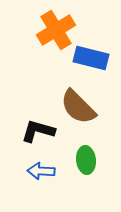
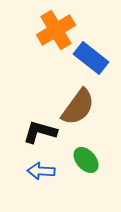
blue rectangle: rotated 24 degrees clockwise
brown semicircle: rotated 99 degrees counterclockwise
black L-shape: moved 2 px right, 1 px down
green ellipse: rotated 36 degrees counterclockwise
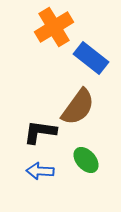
orange cross: moved 2 px left, 3 px up
black L-shape: rotated 8 degrees counterclockwise
blue arrow: moved 1 px left
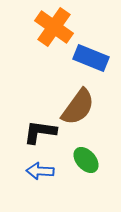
orange cross: rotated 24 degrees counterclockwise
blue rectangle: rotated 16 degrees counterclockwise
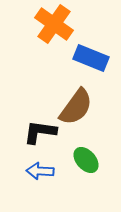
orange cross: moved 3 px up
brown semicircle: moved 2 px left
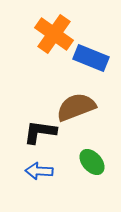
orange cross: moved 10 px down
brown semicircle: rotated 147 degrees counterclockwise
green ellipse: moved 6 px right, 2 px down
blue arrow: moved 1 px left
